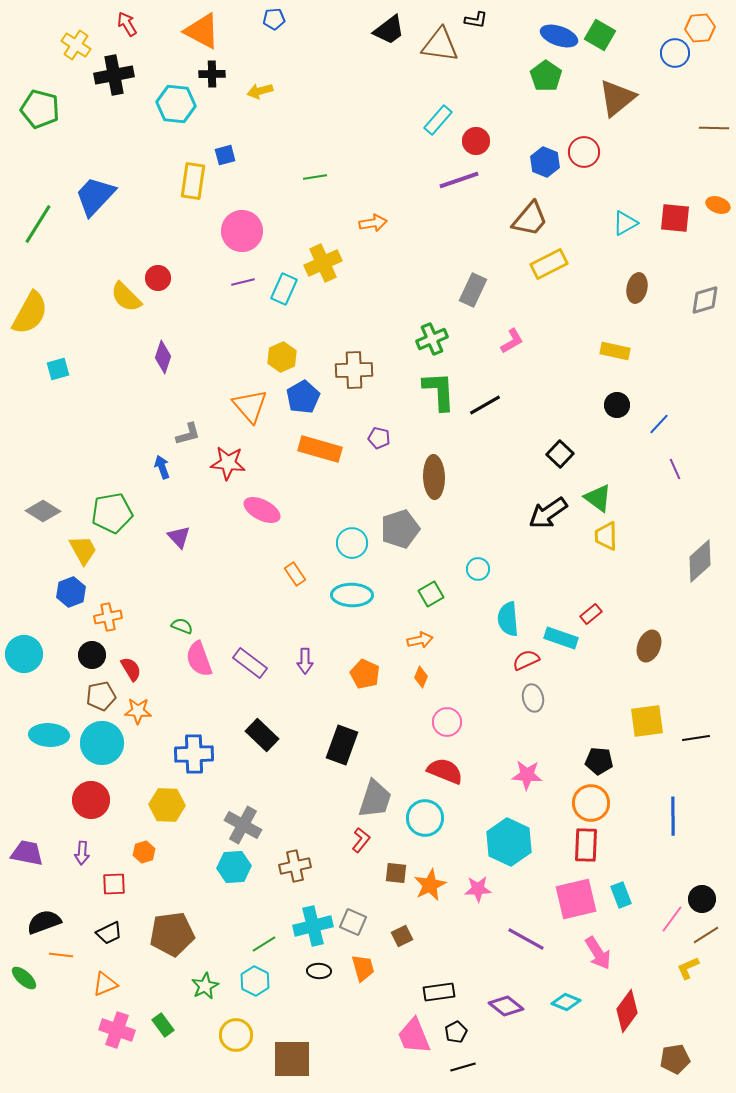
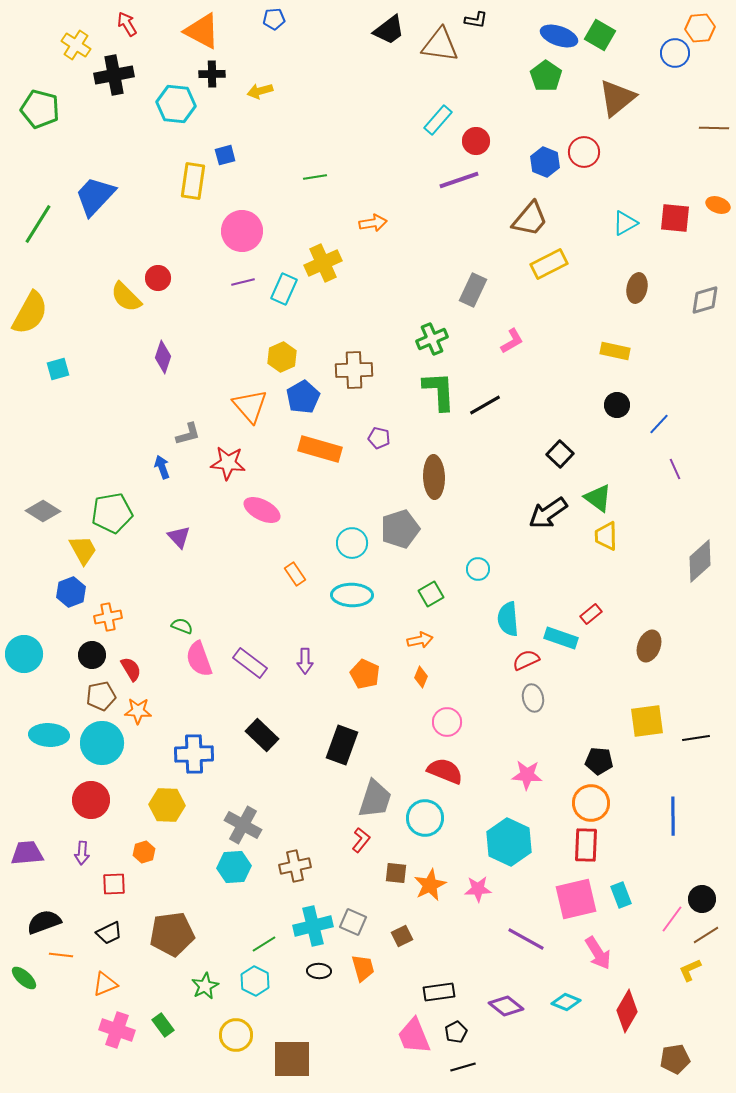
purple trapezoid at (27, 853): rotated 16 degrees counterclockwise
yellow L-shape at (688, 968): moved 2 px right, 2 px down
red diamond at (627, 1011): rotated 6 degrees counterclockwise
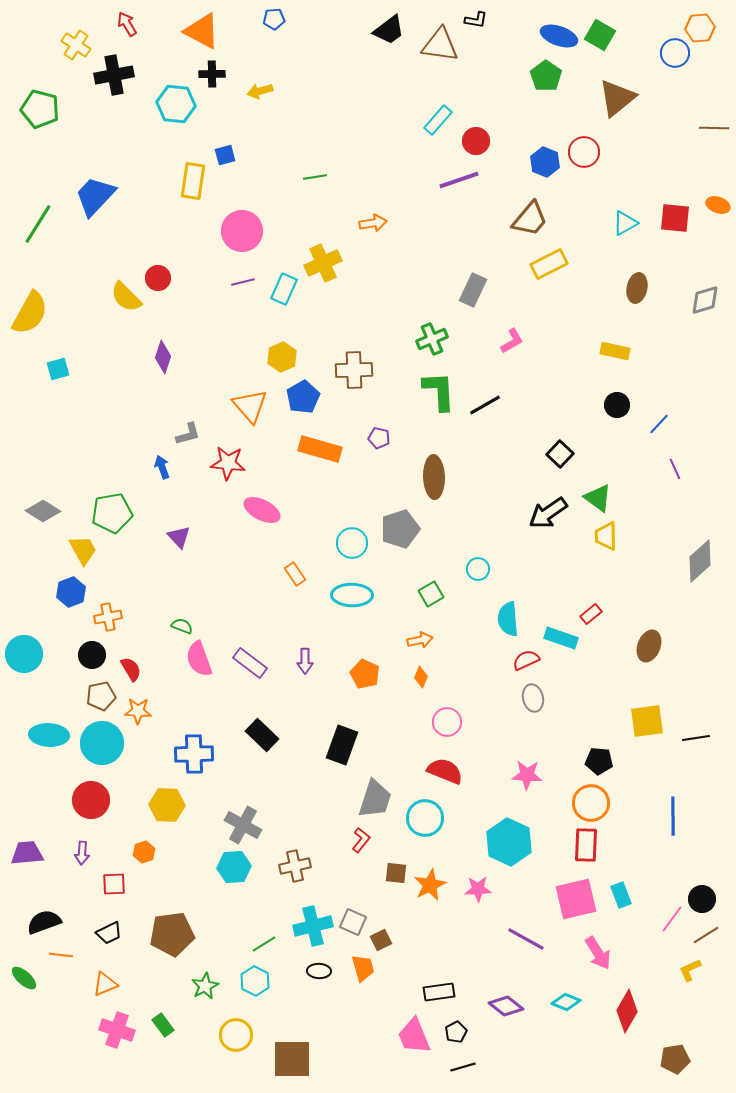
brown square at (402, 936): moved 21 px left, 4 px down
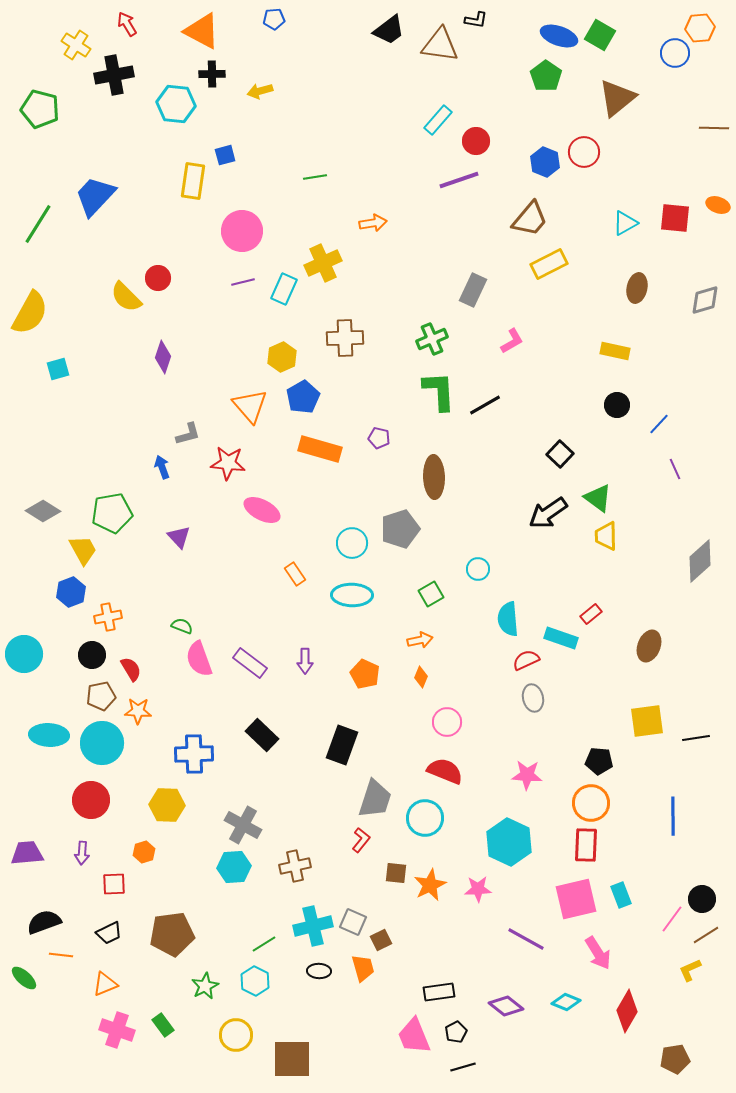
brown cross at (354, 370): moved 9 px left, 32 px up
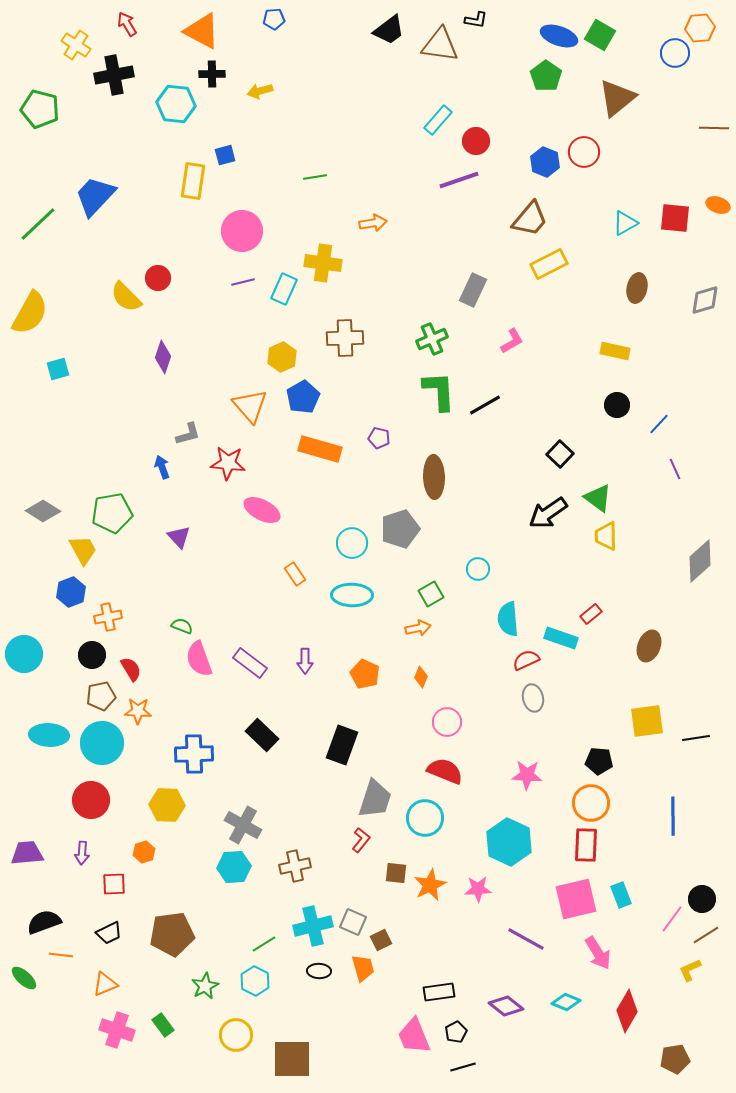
green line at (38, 224): rotated 15 degrees clockwise
yellow cross at (323, 263): rotated 33 degrees clockwise
orange arrow at (420, 640): moved 2 px left, 12 px up
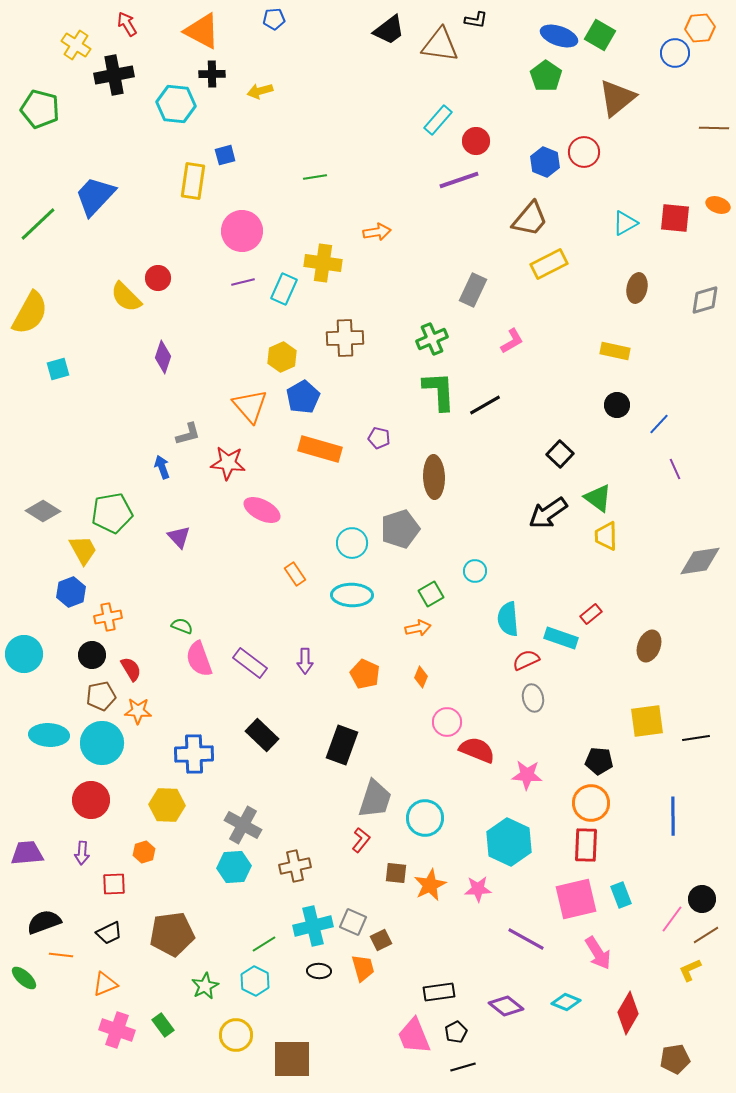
orange arrow at (373, 223): moved 4 px right, 9 px down
gray diamond at (700, 561): rotated 33 degrees clockwise
cyan circle at (478, 569): moved 3 px left, 2 px down
red semicircle at (445, 771): moved 32 px right, 21 px up
red diamond at (627, 1011): moved 1 px right, 2 px down
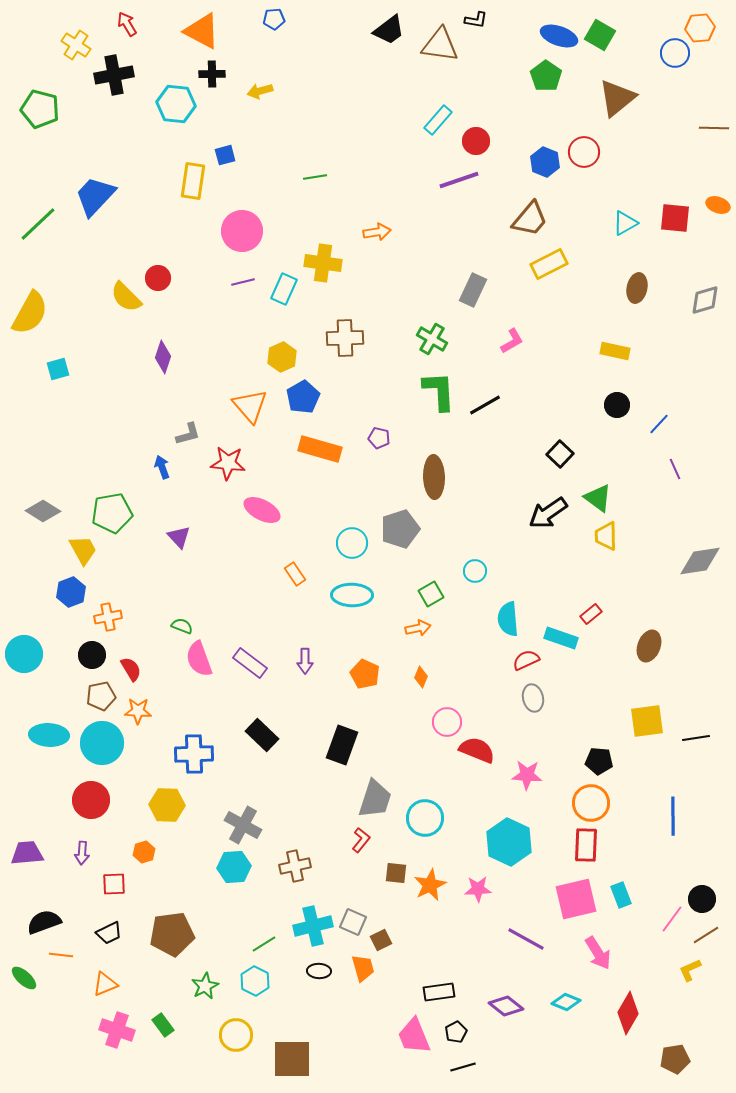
green cross at (432, 339): rotated 36 degrees counterclockwise
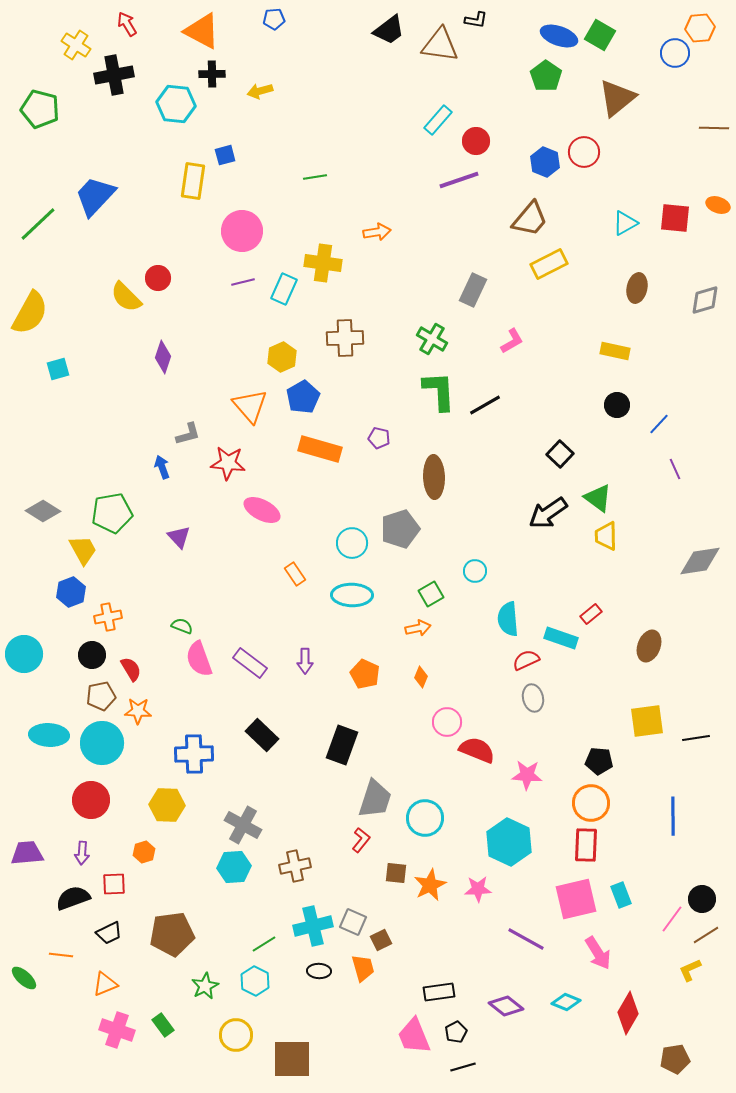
black semicircle at (44, 922): moved 29 px right, 24 px up
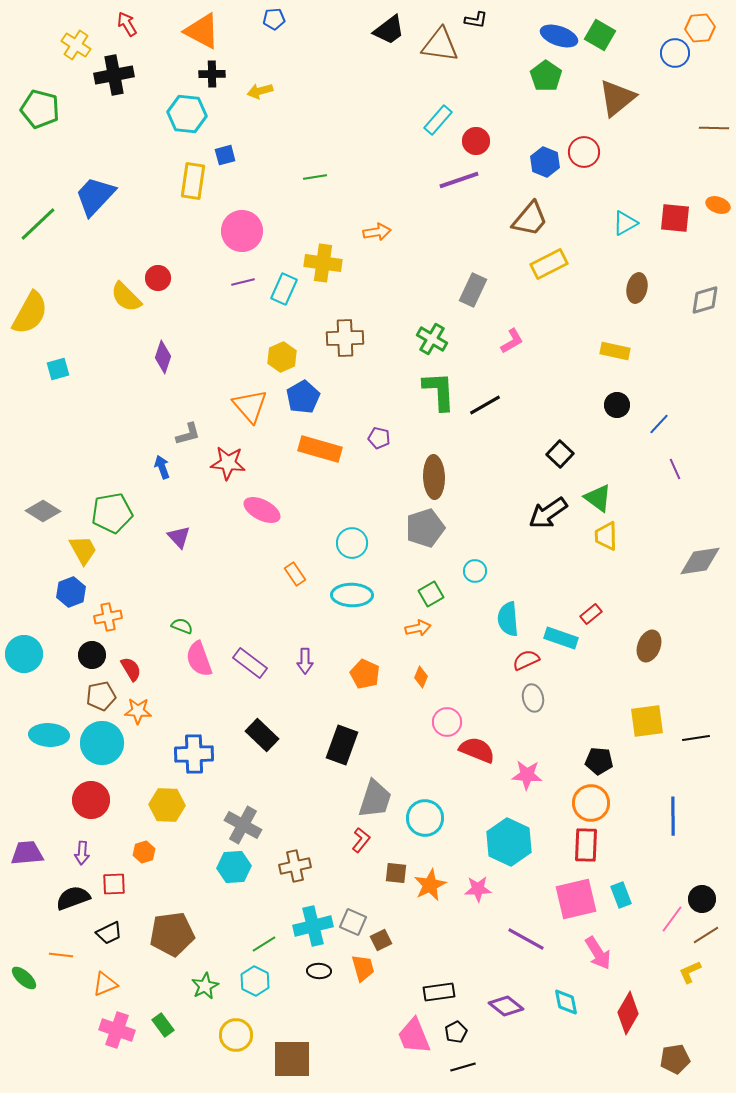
cyan hexagon at (176, 104): moved 11 px right, 10 px down
gray pentagon at (400, 529): moved 25 px right, 1 px up
yellow L-shape at (690, 970): moved 2 px down
cyan diamond at (566, 1002): rotated 56 degrees clockwise
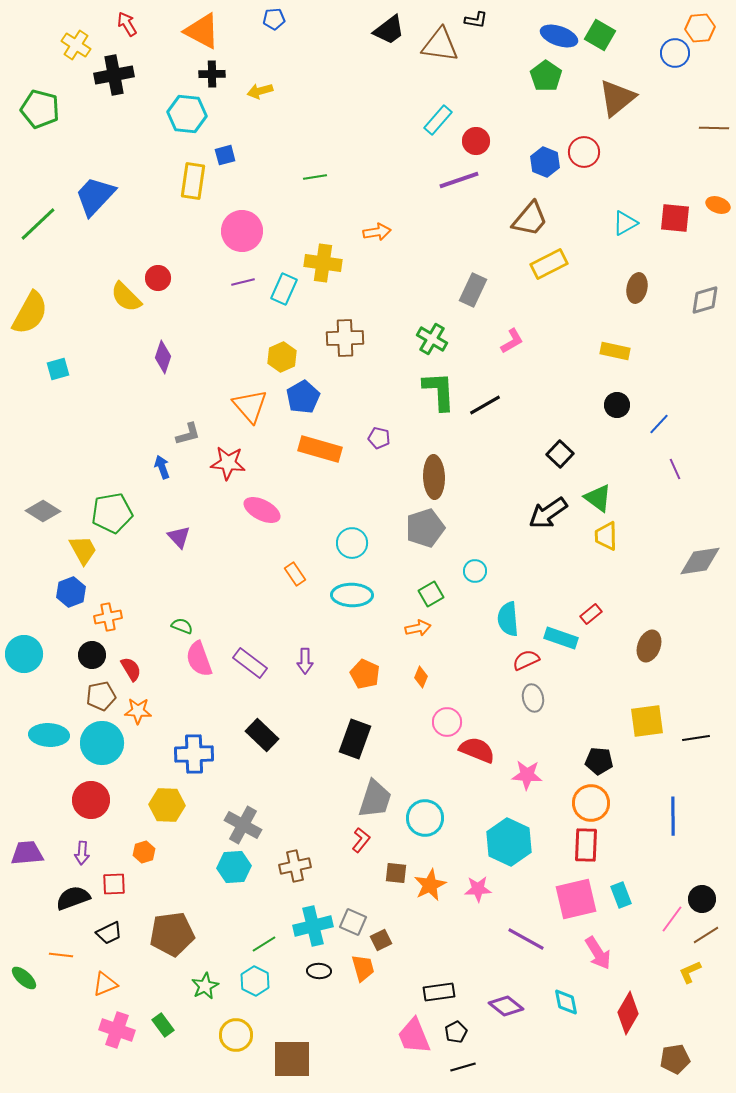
black rectangle at (342, 745): moved 13 px right, 6 px up
